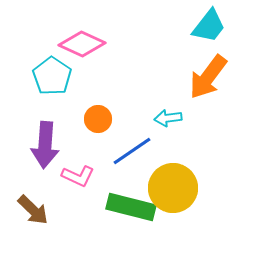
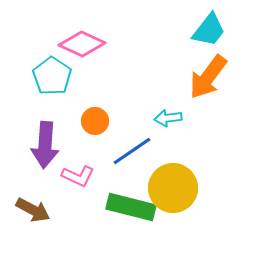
cyan trapezoid: moved 4 px down
orange circle: moved 3 px left, 2 px down
brown arrow: rotated 16 degrees counterclockwise
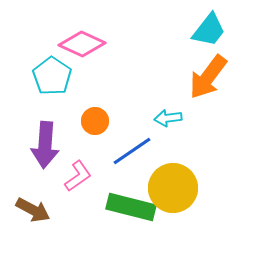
pink L-shape: rotated 60 degrees counterclockwise
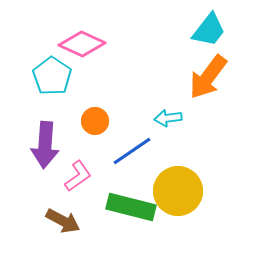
yellow circle: moved 5 px right, 3 px down
brown arrow: moved 30 px right, 11 px down
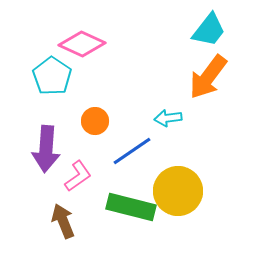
purple arrow: moved 1 px right, 4 px down
brown arrow: rotated 140 degrees counterclockwise
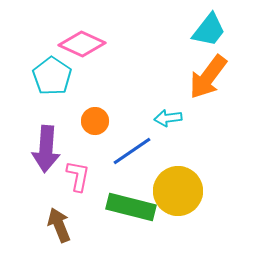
pink L-shape: rotated 44 degrees counterclockwise
brown arrow: moved 4 px left, 4 px down
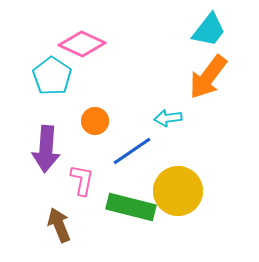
pink L-shape: moved 4 px right, 4 px down
